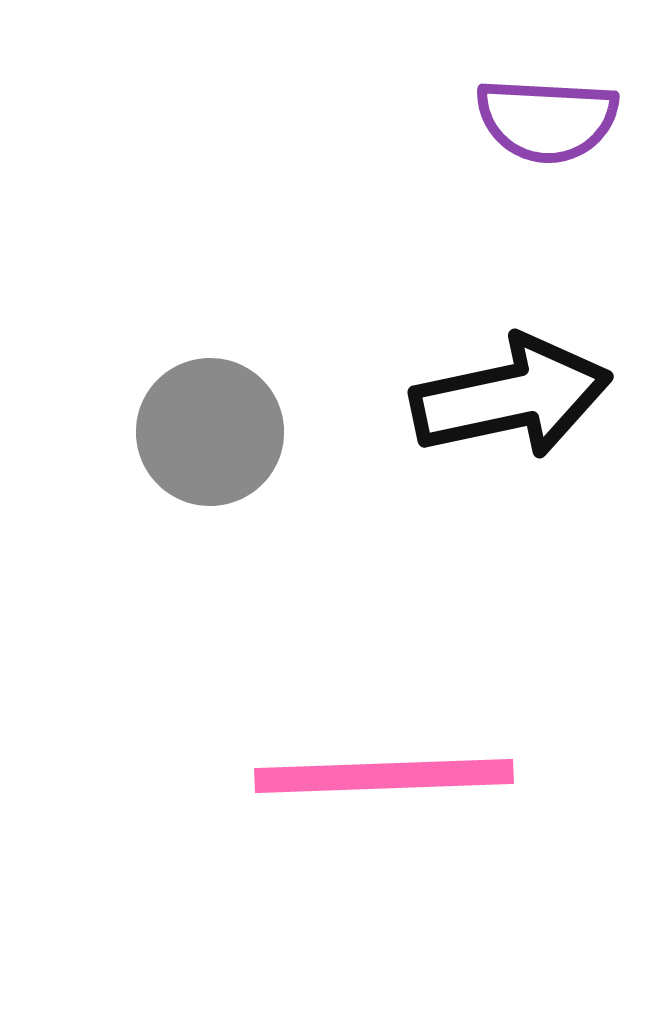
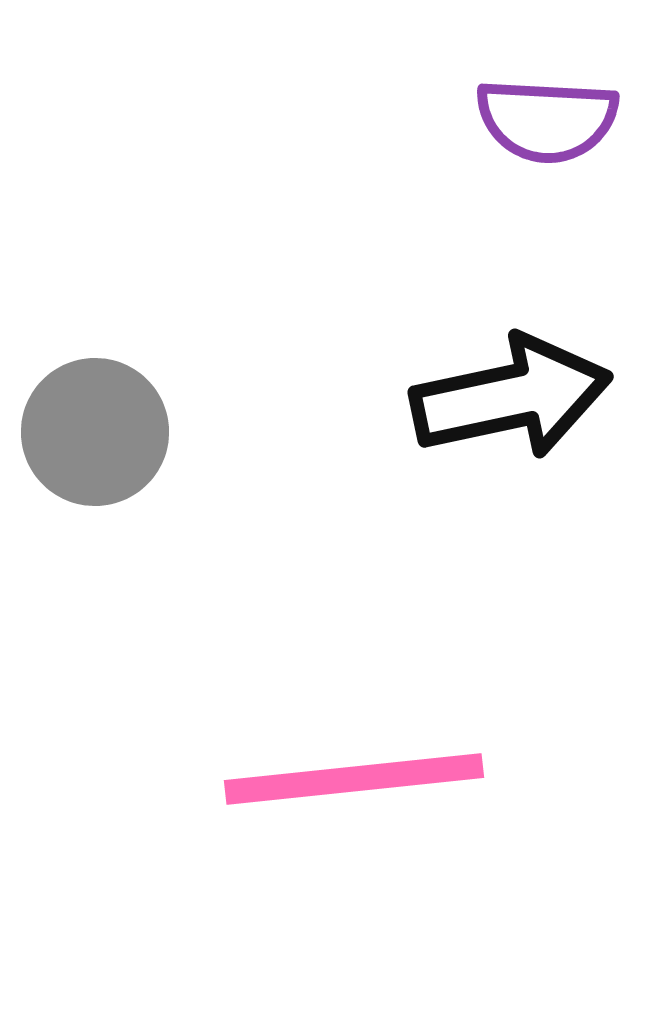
gray circle: moved 115 px left
pink line: moved 30 px left, 3 px down; rotated 4 degrees counterclockwise
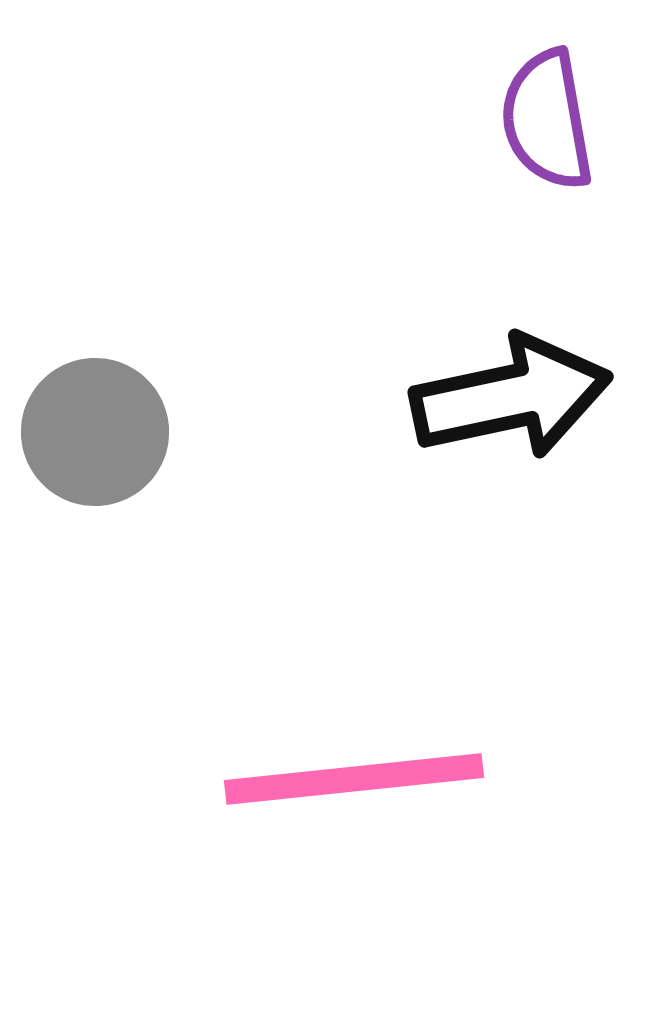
purple semicircle: rotated 77 degrees clockwise
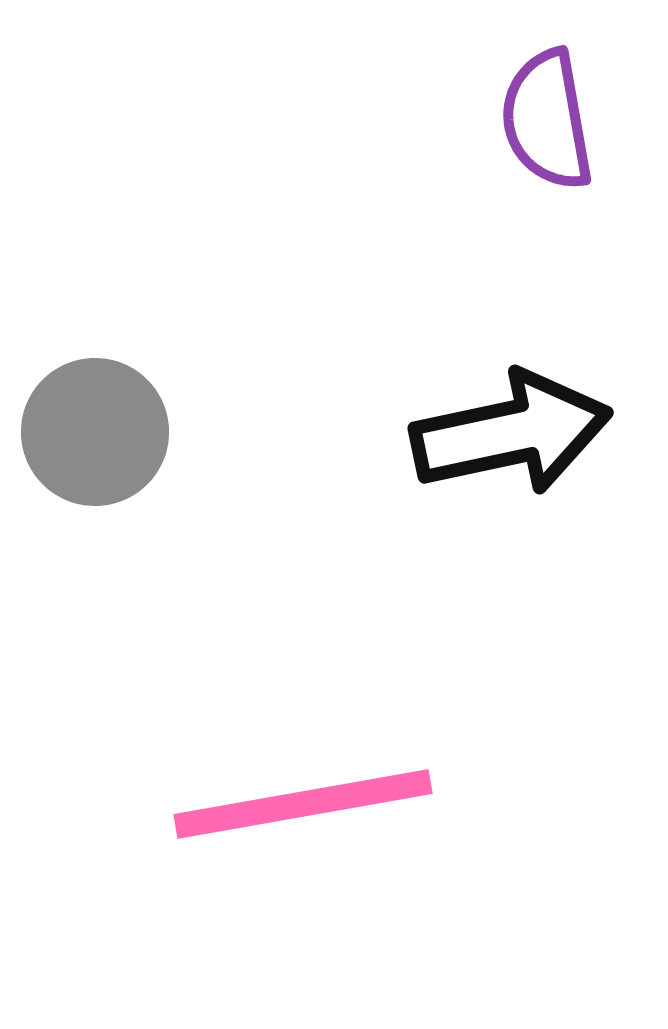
black arrow: moved 36 px down
pink line: moved 51 px left, 25 px down; rotated 4 degrees counterclockwise
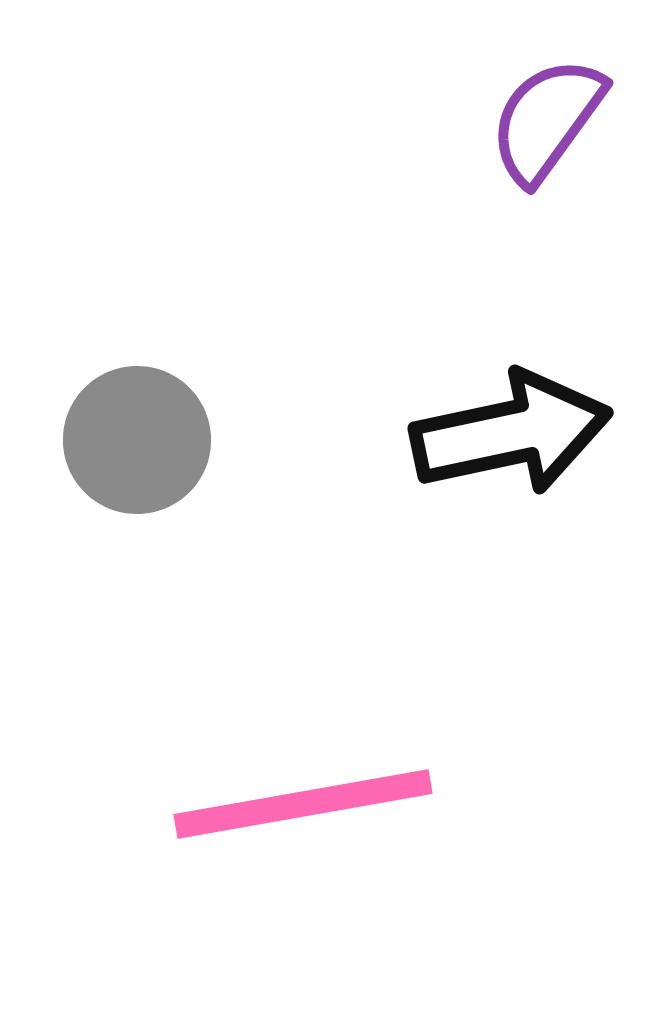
purple semicircle: rotated 46 degrees clockwise
gray circle: moved 42 px right, 8 px down
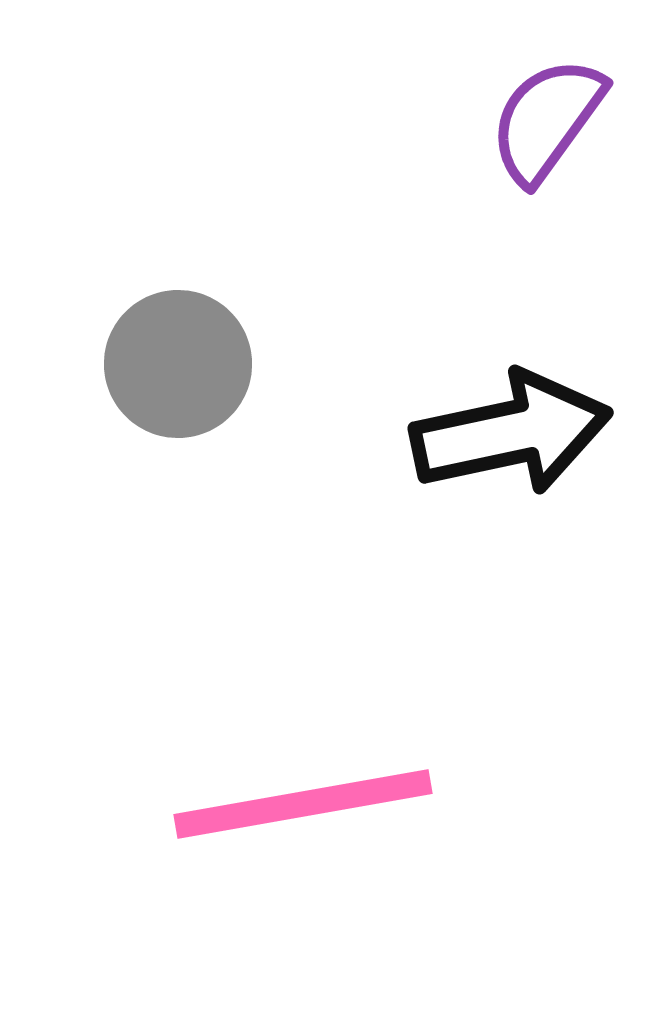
gray circle: moved 41 px right, 76 px up
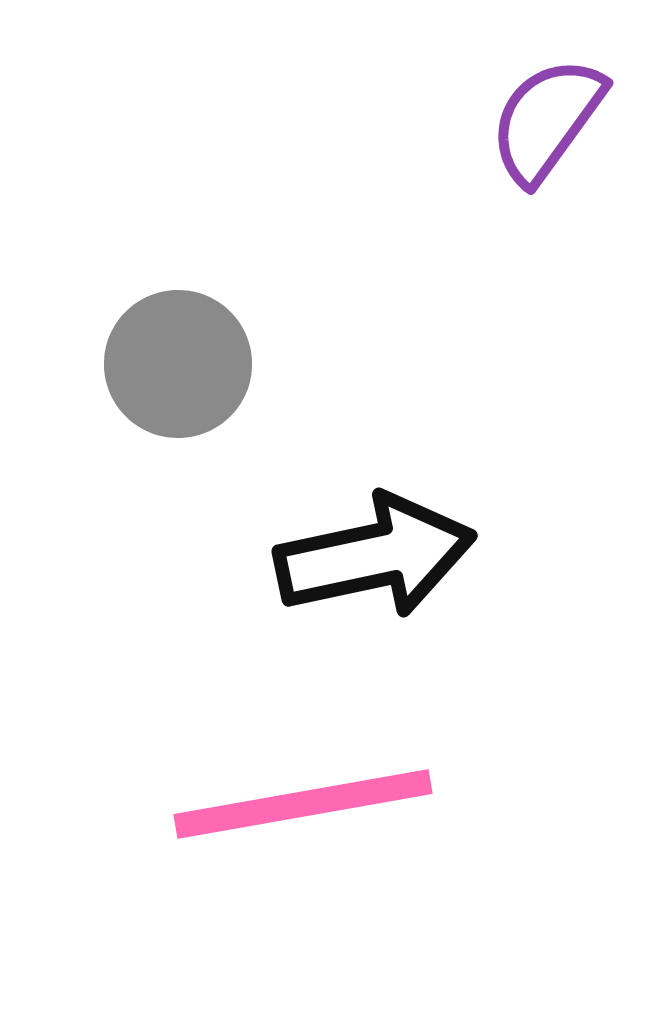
black arrow: moved 136 px left, 123 px down
